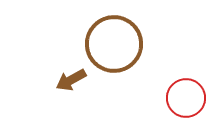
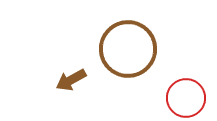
brown circle: moved 14 px right, 5 px down
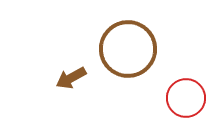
brown arrow: moved 2 px up
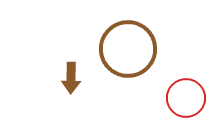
brown arrow: rotated 60 degrees counterclockwise
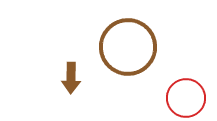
brown circle: moved 2 px up
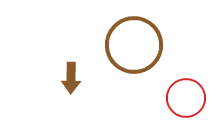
brown circle: moved 6 px right, 2 px up
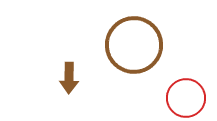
brown arrow: moved 2 px left
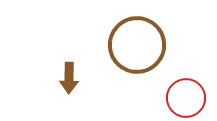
brown circle: moved 3 px right
